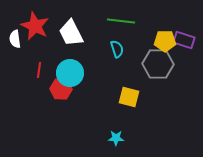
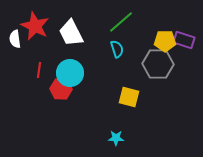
green line: moved 1 px down; rotated 48 degrees counterclockwise
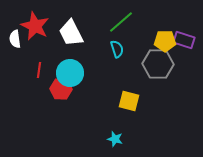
yellow square: moved 4 px down
cyan star: moved 1 px left, 1 px down; rotated 14 degrees clockwise
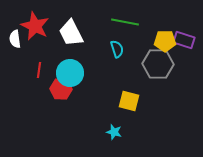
green line: moved 4 px right; rotated 52 degrees clockwise
cyan star: moved 1 px left, 7 px up
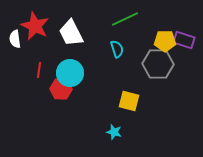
green line: moved 3 px up; rotated 36 degrees counterclockwise
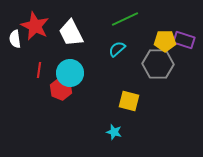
cyan semicircle: rotated 114 degrees counterclockwise
red hexagon: rotated 20 degrees clockwise
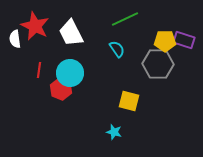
cyan semicircle: rotated 96 degrees clockwise
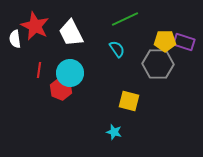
purple rectangle: moved 2 px down
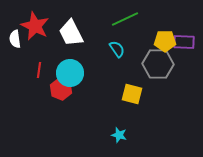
purple rectangle: rotated 15 degrees counterclockwise
yellow square: moved 3 px right, 7 px up
cyan star: moved 5 px right, 3 px down
